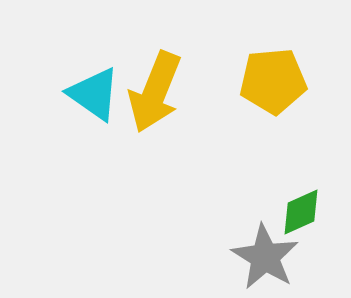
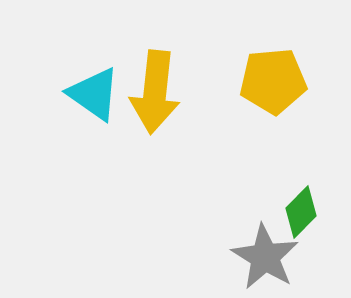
yellow arrow: rotated 16 degrees counterclockwise
green diamond: rotated 21 degrees counterclockwise
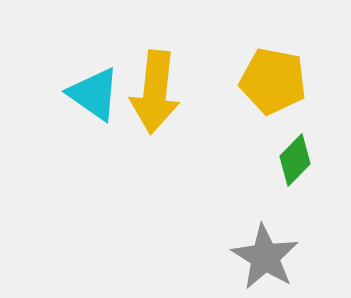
yellow pentagon: rotated 16 degrees clockwise
green diamond: moved 6 px left, 52 px up
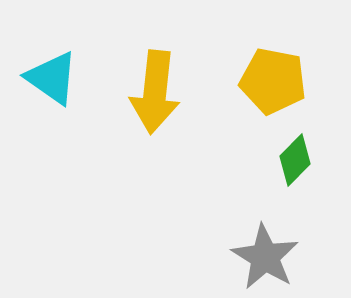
cyan triangle: moved 42 px left, 16 px up
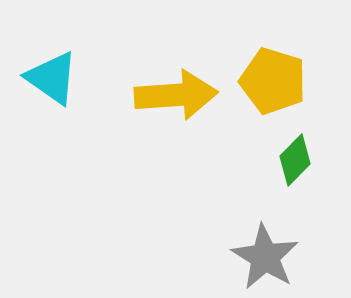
yellow pentagon: rotated 6 degrees clockwise
yellow arrow: moved 21 px right, 3 px down; rotated 100 degrees counterclockwise
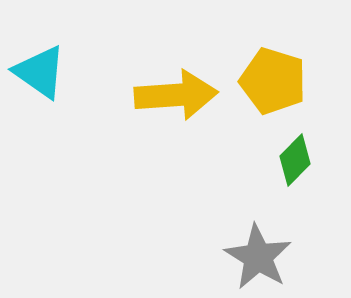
cyan triangle: moved 12 px left, 6 px up
gray star: moved 7 px left
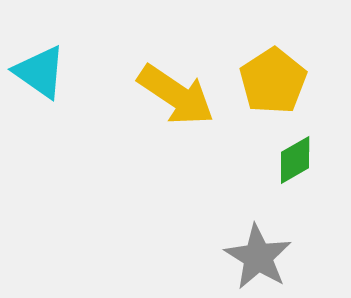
yellow pentagon: rotated 22 degrees clockwise
yellow arrow: rotated 38 degrees clockwise
green diamond: rotated 15 degrees clockwise
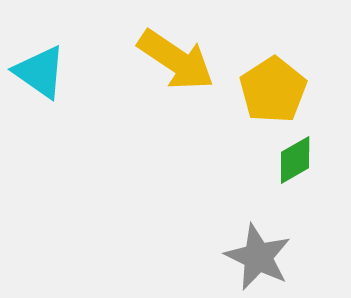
yellow pentagon: moved 9 px down
yellow arrow: moved 35 px up
gray star: rotated 6 degrees counterclockwise
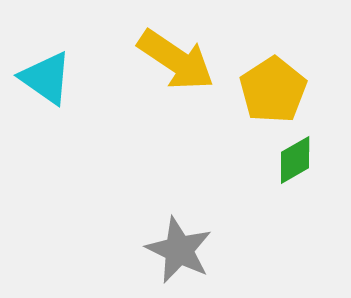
cyan triangle: moved 6 px right, 6 px down
gray star: moved 79 px left, 7 px up
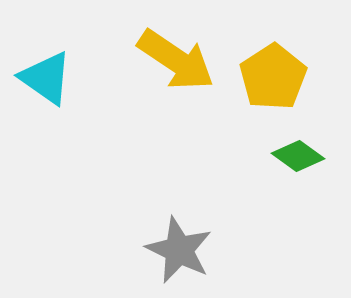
yellow pentagon: moved 13 px up
green diamond: moved 3 px right, 4 px up; rotated 66 degrees clockwise
